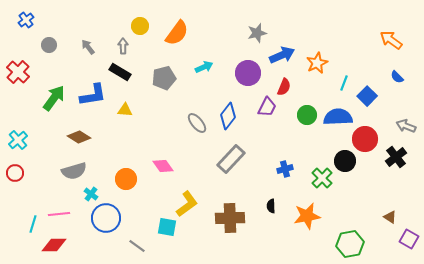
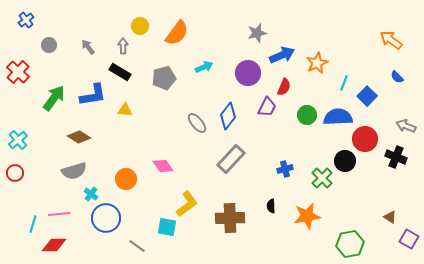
black cross at (396, 157): rotated 30 degrees counterclockwise
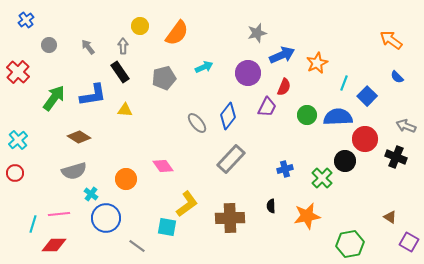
black rectangle at (120, 72): rotated 25 degrees clockwise
purple square at (409, 239): moved 3 px down
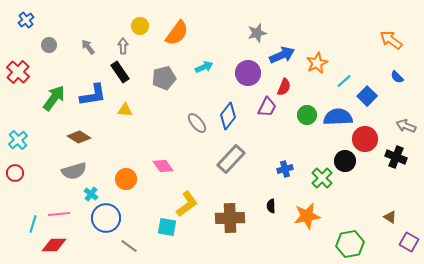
cyan line at (344, 83): moved 2 px up; rotated 28 degrees clockwise
gray line at (137, 246): moved 8 px left
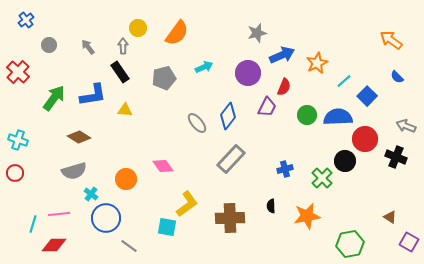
yellow circle at (140, 26): moved 2 px left, 2 px down
cyan cross at (18, 140): rotated 30 degrees counterclockwise
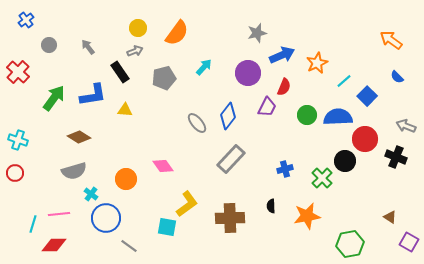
gray arrow at (123, 46): moved 12 px right, 5 px down; rotated 70 degrees clockwise
cyan arrow at (204, 67): rotated 24 degrees counterclockwise
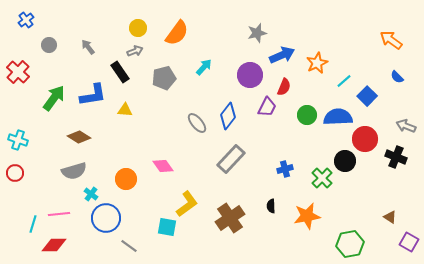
purple circle at (248, 73): moved 2 px right, 2 px down
brown cross at (230, 218): rotated 32 degrees counterclockwise
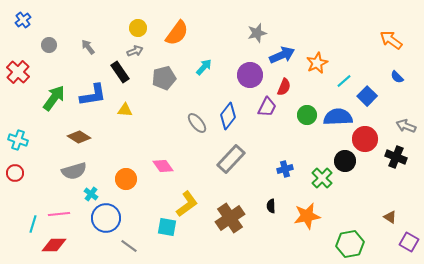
blue cross at (26, 20): moved 3 px left
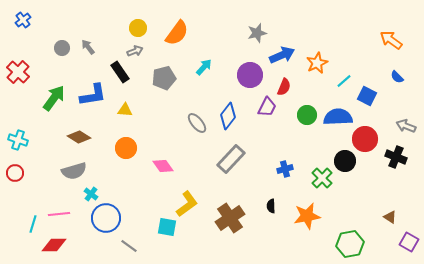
gray circle at (49, 45): moved 13 px right, 3 px down
blue square at (367, 96): rotated 18 degrees counterclockwise
orange circle at (126, 179): moved 31 px up
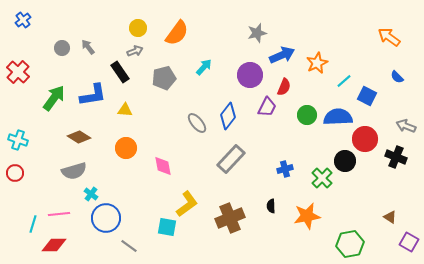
orange arrow at (391, 40): moved 2 px left, 3 px up
pink diamond at (163, 166): rotated 25 degrees clockwise
brown cross at (230, 218): rotated 12 degrees clockwise
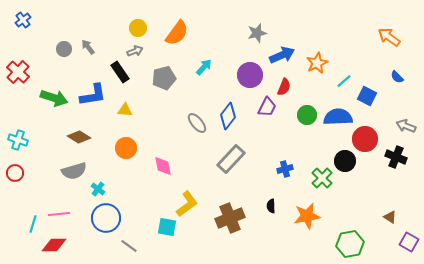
gray circle at (62, 48): moved 2 px right, 1 px down
green arrow at (54, 98): rotated 72 degrees clockwise
cyan cross at (91, 194): moved 7 px right, 5 px up
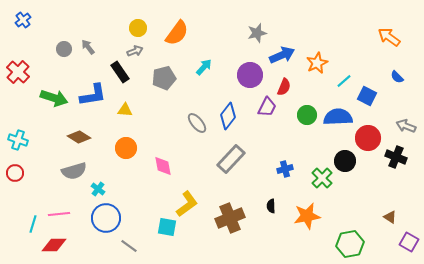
red circle at (365, 139): moved 3 px right, 1 px up
